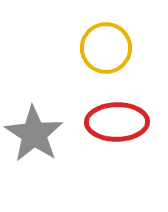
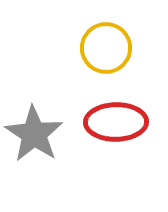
red ellipse: moved 1 px left
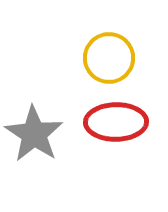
yellow circle: moved 3 px right, 10 px down
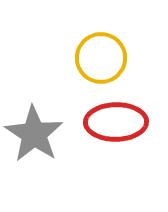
yellow circle: moved 8 px left
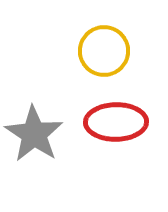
yellow circle: moved 3 px right, 7 px up
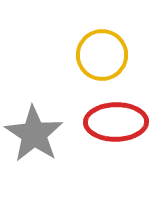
yellow circle: moved 2 px left, 4 px down
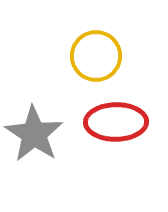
yellow circle: moved 6 px left, 1 px down
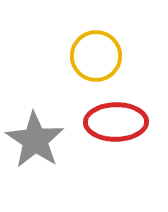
gray star: moved 1 px right, 6 px down
